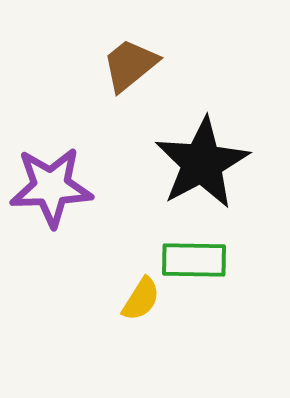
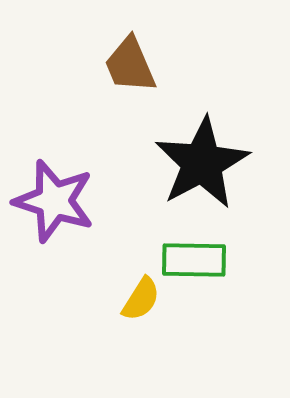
brown trapezoid: rotated 74 degrees counterclockwise
purple star: moved 3 px right, 14 px down; rotated 20 degrees clockwise
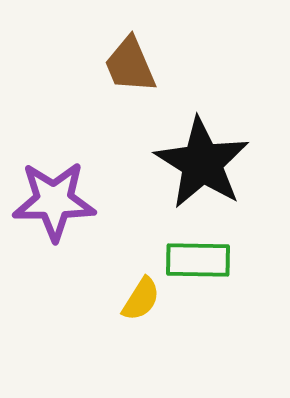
black star: rotated 12 degrees counterclockwise
purple star: rotated 18 degrees counterclockwise
green rectangle: moved 4 px right
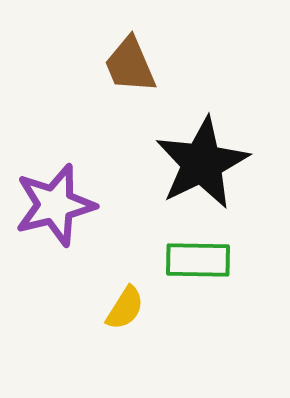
black star: rotated 14 degrees clockwise
purple star: moved 1 px right, 4 px down; rotated 14 degrees counterclockwise
yellow semicircle: moved 16 px left, 9 px down
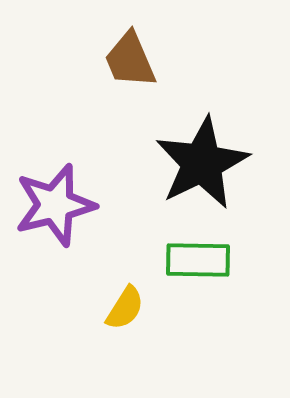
brown trapezoid: moved 5 px up
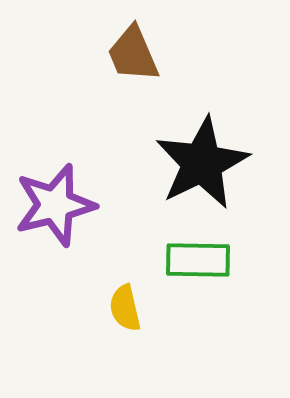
brown trapezoid: moved 3 px right, 6 px up
yellow semicircle: rotated 135 degrees clockwise
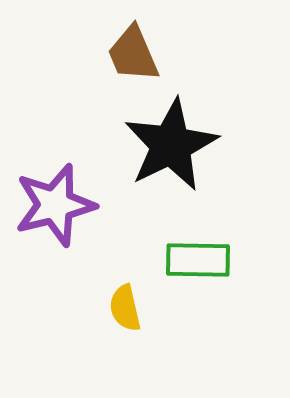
black star: moved 31 px left, 18 px up
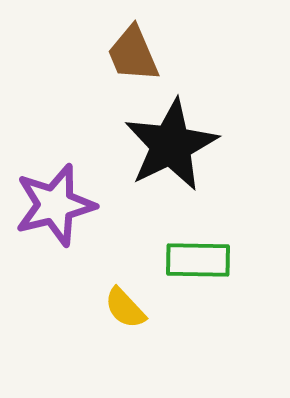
yellow semicircle: rotated 30 degrees counterclockwise
